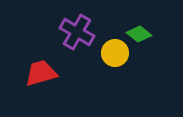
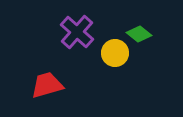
purple cross: rotated 12 degrees clockwise
red trapezoid: moved 6 px right, 12 px down
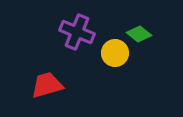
purple cross: rotated 20 degrees counterclockwise
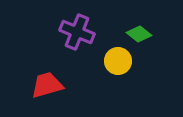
yellow circle: moved 3 px right, 8 px down
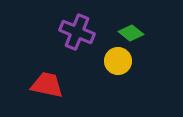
green diamond: moved 8 px left, 1 px up
red trapezoid: rotated 28 degrees clockwise
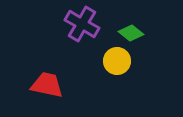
purple cross: moved 5 px right, 8 px up; rotated 8 degrees clockwise
yellow circle: moved 1 px left
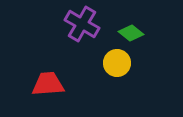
yellow circle: moved 2 px down
red trapezoid: moved 1 px right, 1 px up; rotated 16 degrees counterclockwise
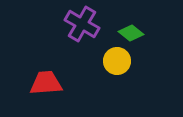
yellow circle: moved 2 px up
red trapezoid: moved 2 px left, 1 px up
